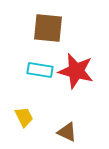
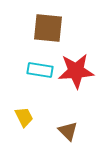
red star: rotated 18 degrees counterclockwise
brown triangle: moved 1 px right, 1 px up; rotated 20 degrees clockwise
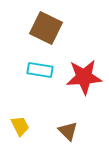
brown square: moved 2 px left; rotated 20 degrees clockwise
red star: moved 8 px right, 6 px down
yellow trapezoid: moved 4 px left, 9 px down
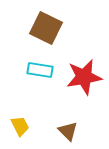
red star: rotated 6 degrees counterclockwise
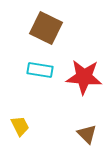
red star: rotated 15 degrees clockwise
brown triangle: moved 19 px right, 3 px down
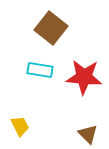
brown square: moved 5 px right; rotated 12 degrees clockwise
brown triangle: moved 1 px right
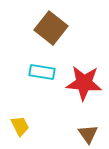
cyan rectangle: moved 2 px right, 2 px down
red star: moved 6 px down
brown triangle: rotated 10 degrees clockwise
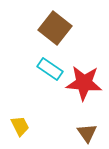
brown square: moved 4 px right
cyan rectangle: moved 8 px right, 3 px up; rotated 25 degrees clockwise
brown triangle: moved 1 px left, 1 px up
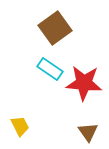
brown square: rotated 16 degrees clockwise
brown triangle: moved 1 px right, 1 px up
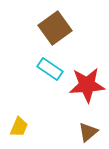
red star: moved 3 px right, 2 px down; rotated 9 degrees counterclockwise
yellow trapezoid: moved 1 px left, 1 px down; rotated 50 degrees clockwise
brown triangle: rotated 25 degrees clockwise
